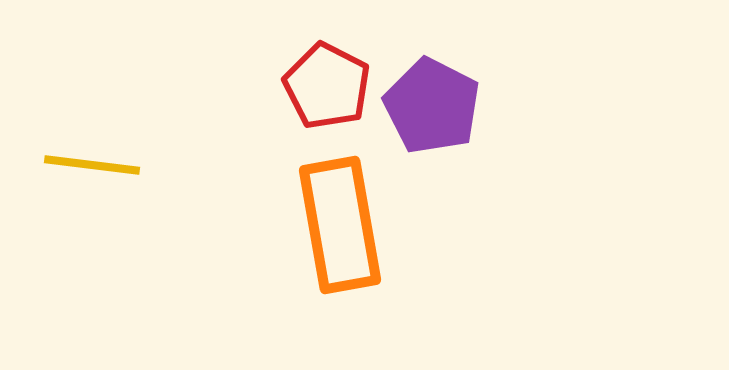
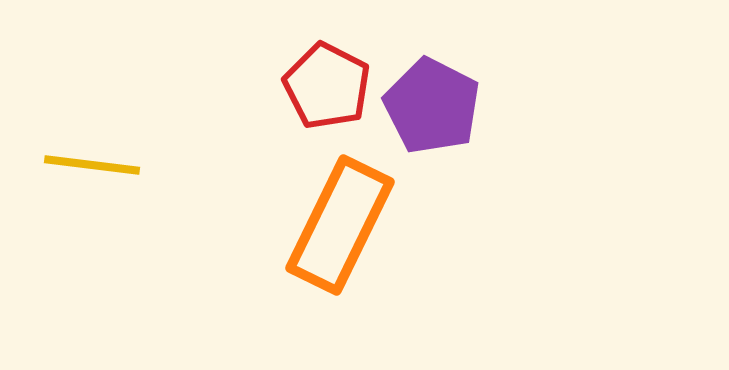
orange rectangle: rotated 36 degrees clockwise
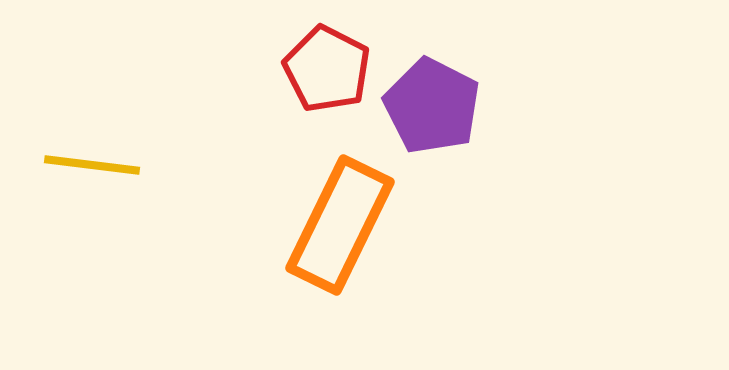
red pentagon: moved 17 px up
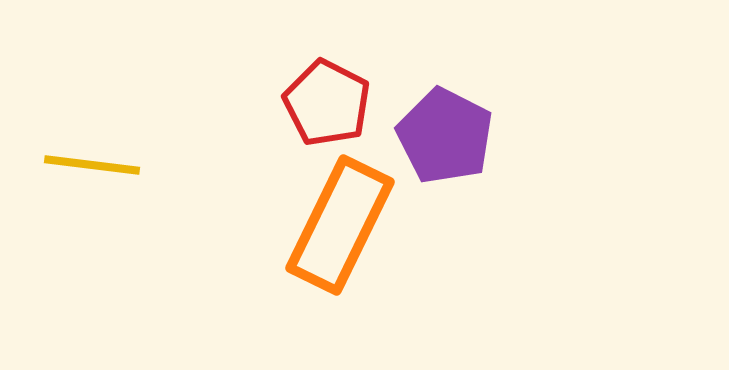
red pentagon: moved 34 px down
purple pentagon: moved 13 px right, 30 px down
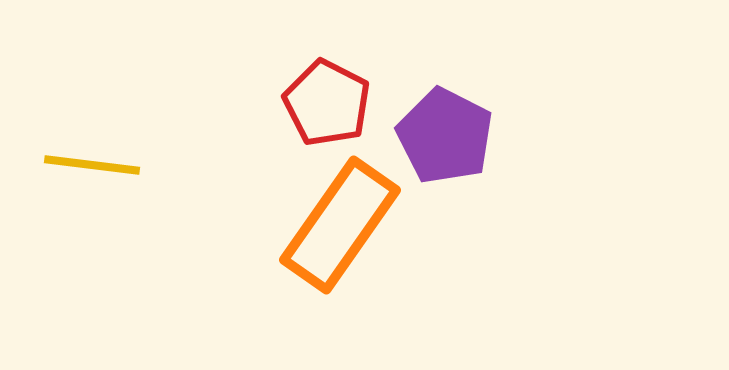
orange rectangle: rotated 9 degrees clockwise
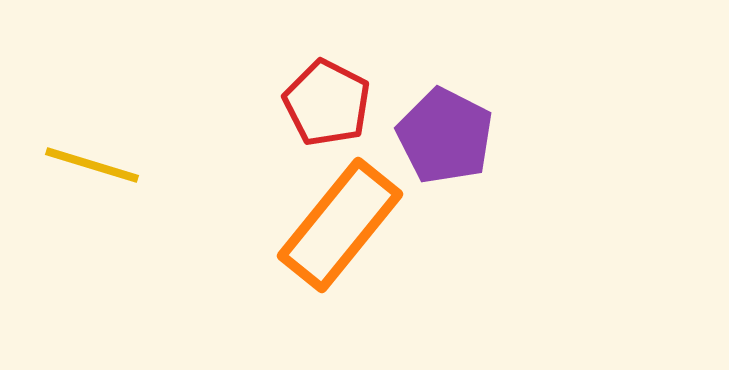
yellow line: rotated 10 degrees clockwise
orange rectangle: rotated 4 degrees clockwise
